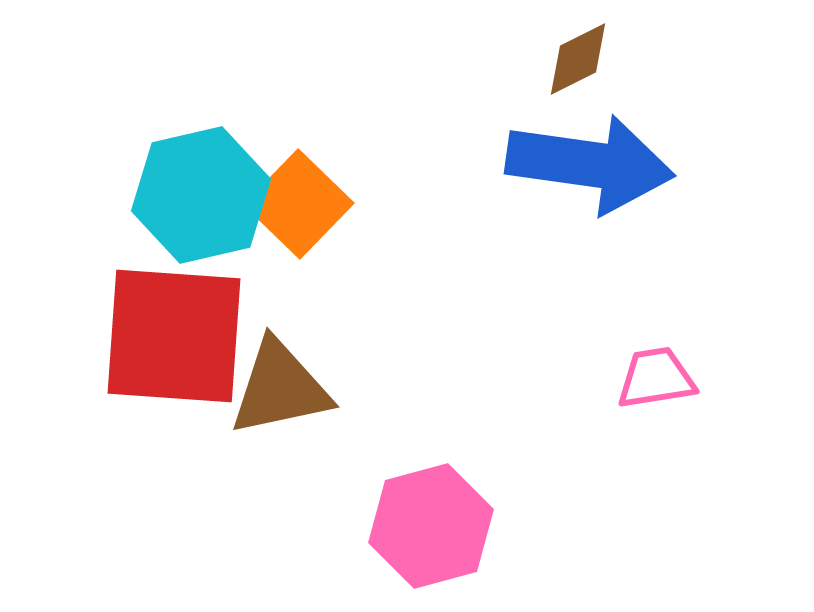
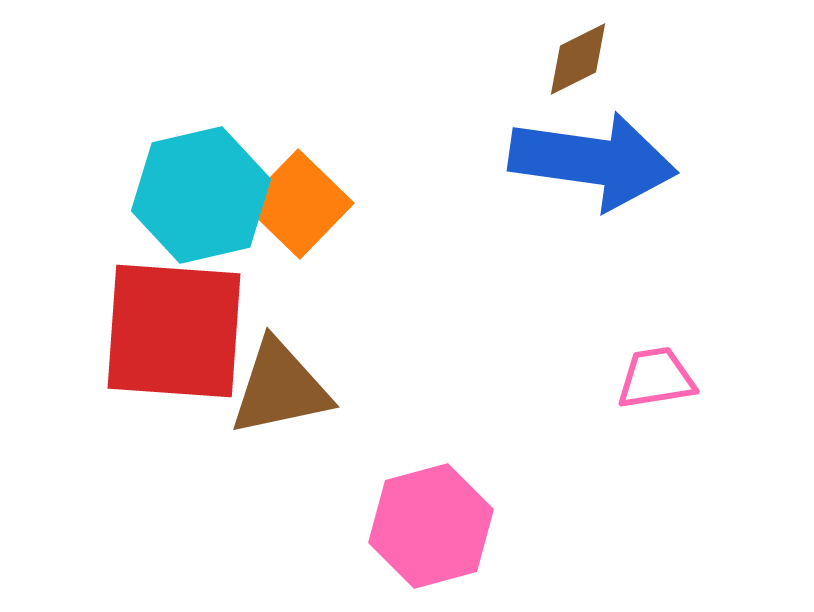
blue arrow: moved 3 px right, 3 px up
red square: moved 5 px up
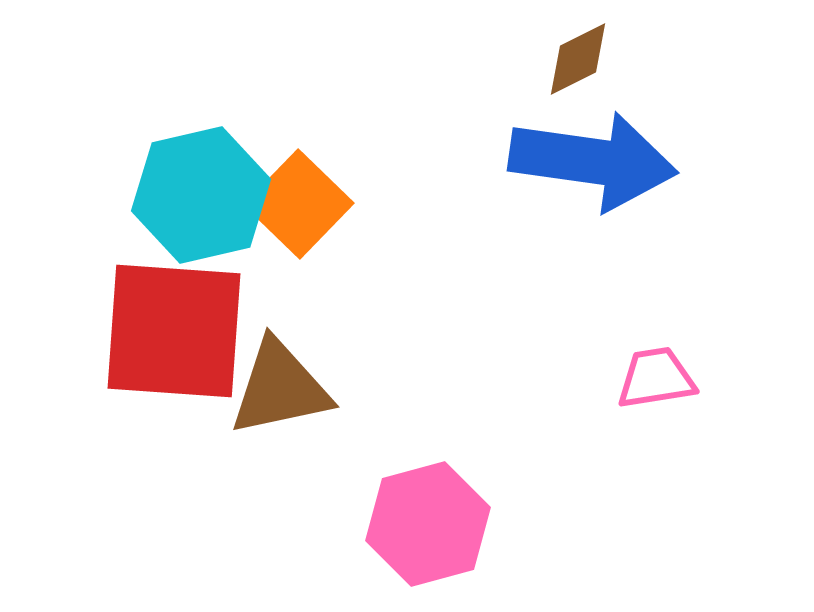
pink hexagon: moved 3 px left, 2 px up
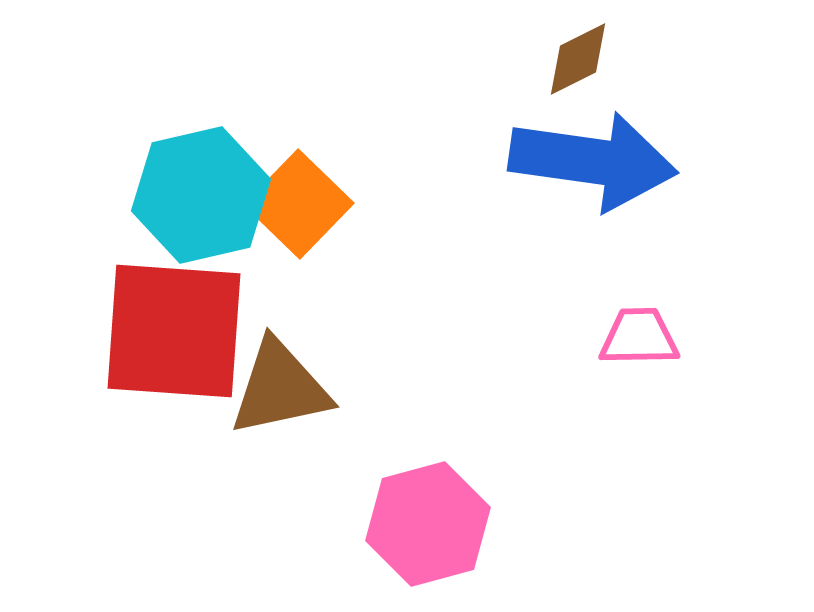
pink trapezoid: moved 17 px left, 41 px up; rotated 8 degrees clockwise
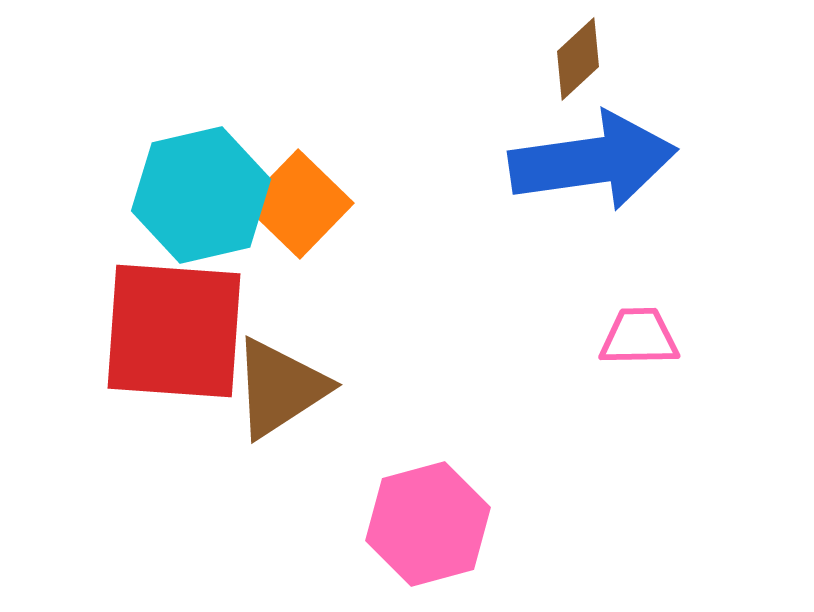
brown diamond: rotated 16 degrees counterclockwise
blue arrow: rotated 16 degrees counterclockwise
brown triangle: rotated 21 degrees counterclockwise
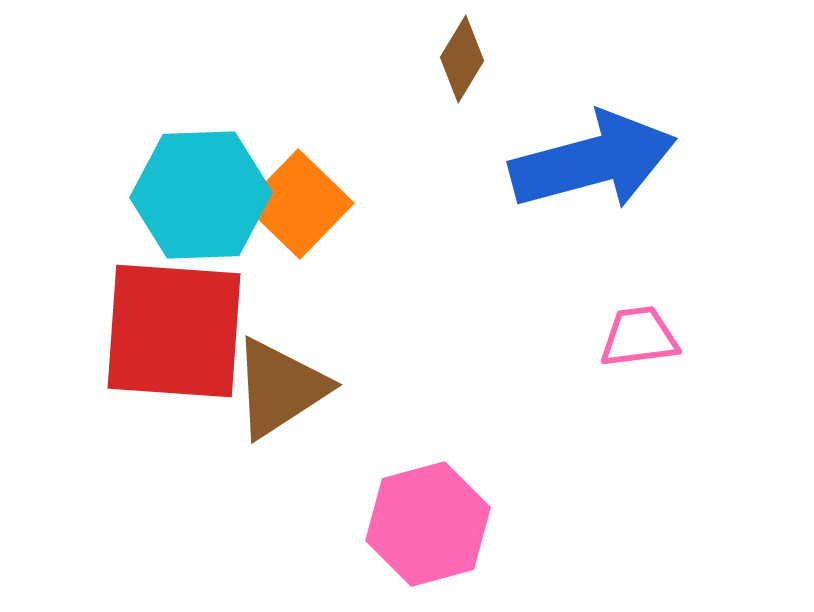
brown diamond: moved 116 px left; rotated 16 degrees counterclockwise
blue arrow: rotated 7 degrees counterclockwise
cyan hexagon: rotated 11 degrees clockwise
pink trapezoid: rotated 6 degrees counterclockwise
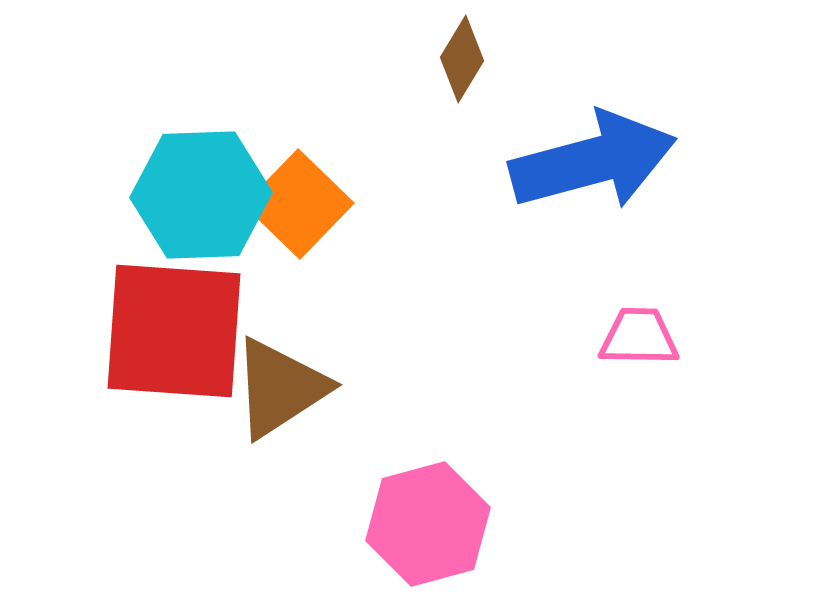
pink trapezoid: rotated 8 degrees clockwise
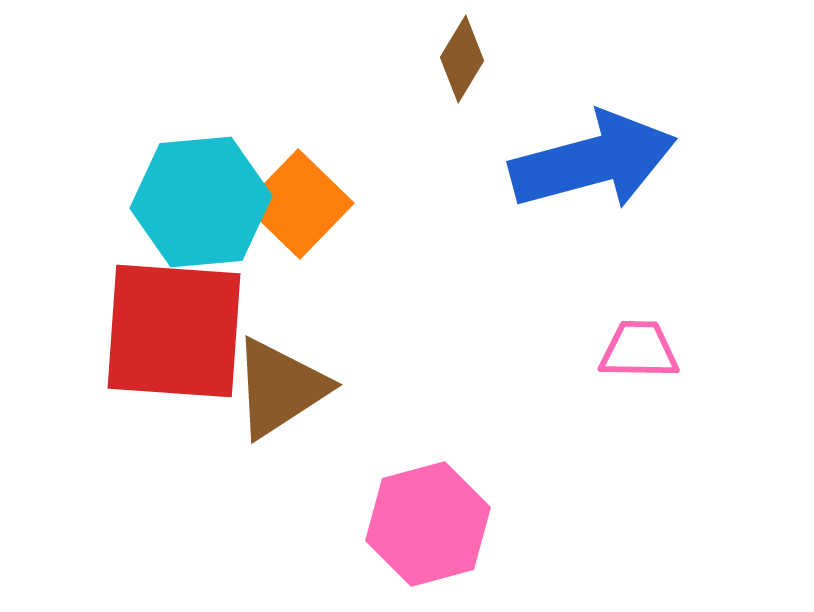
cyan hexagon: moved 7 px down; rotated 3 degrees counterclockwise
pink trapezoid: moved 13 px down
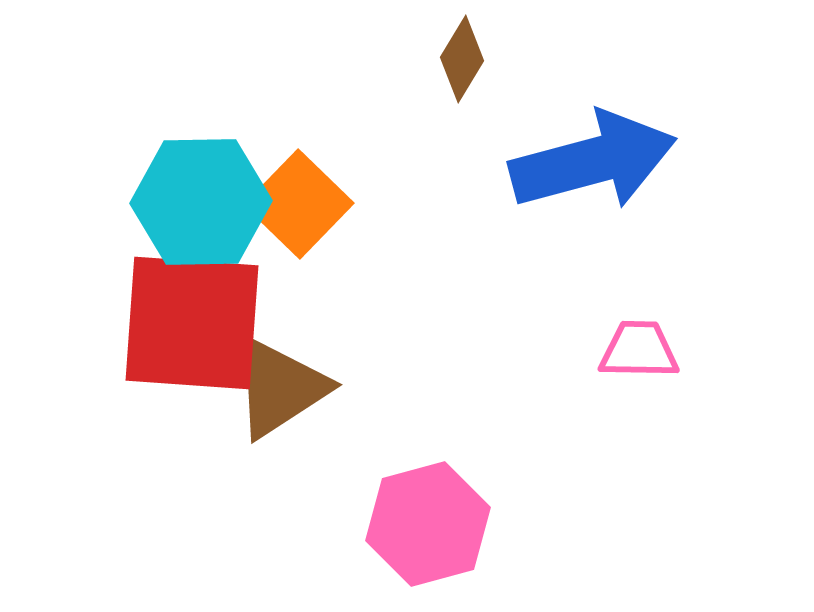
cyan hexagon: rotated 4 degrees clockwise
red square: moved 18 px right, 8 px up
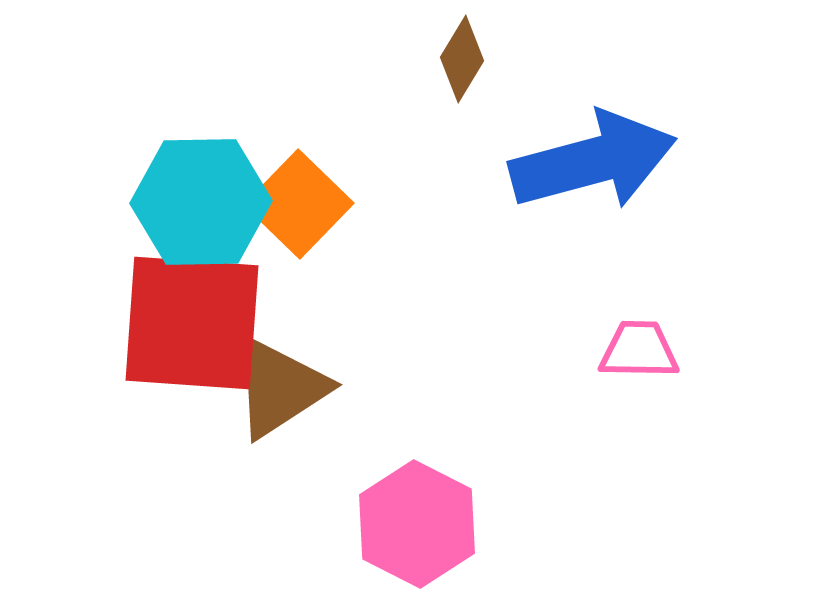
pink hexagon: moved 11 px left; rotated 18 degrees counterclockwise
